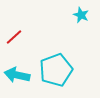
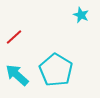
cyan pentagon: rotated 20 degrees counterclockwise
cyan arrow: rotated 30 degrees clockwise
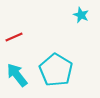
red line: rotated 18 degrees clockwise
cyan arrow: rotated 10 degrees clockwise
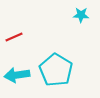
cyan star: rotated 21 degrees counterclockwise
cyan arrow: rotated 60 degrees counterclockwise
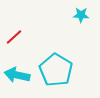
red line: rotated 18 degrees counterclockwise
cyan arrow: rotated 20 degrees clockwise
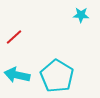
cyan pentagon: moved 1 px right, 6 px down
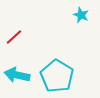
cyan star: rotated 21 degrees clockwise
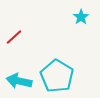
cyan star: moved 2 px down; rotated 14 degrees clockwise
cyan arrow: moved 2 px right, 6 px down
